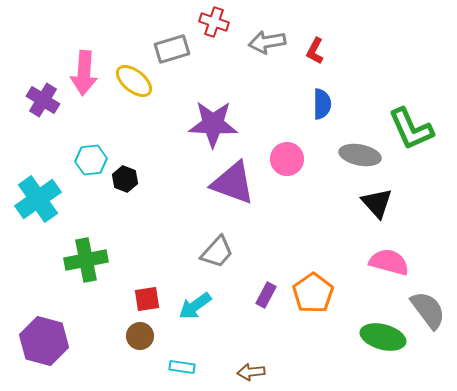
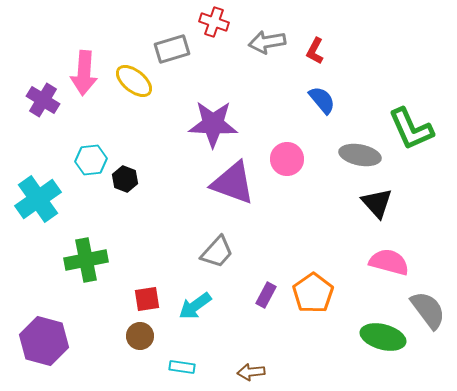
blue semicircle: moved 4 px up; rotated 40 degrees counterclockwise
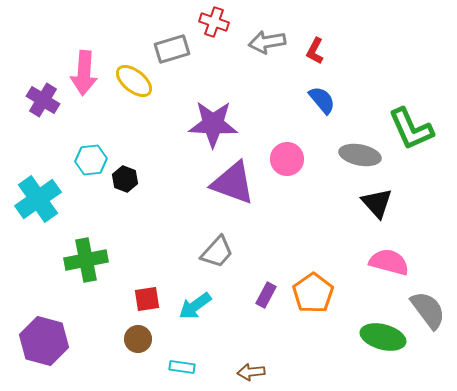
brown circle: moved 2 px left, 3 px down
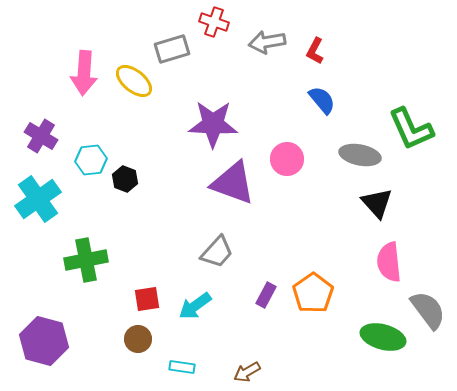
purple cross: moved 2 px left, 36 px down
pink semicircle: rotated 111 degrees counterclockwise
brown arrow: moved 4 px left; rotated 24 degrees counterclockwise
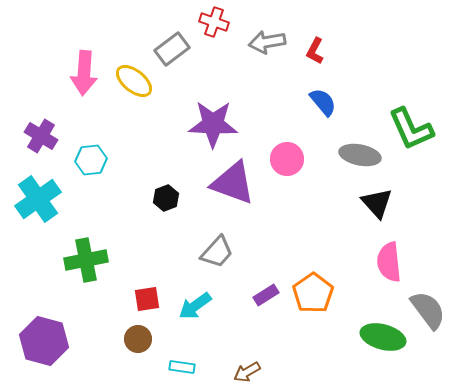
gray rectangle: rotated 20 degrees counterclockwise
blue semicircle: moved 1 px right, 2 px down
black hexagon: moved 41 px right, 19 px down; rotated 20 degrees clockwise
purple rectangle: rotated 30 degrees clockwise
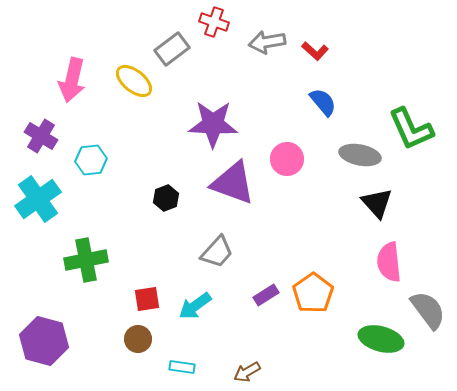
red L-shape: rotated 76 degrees counterclockwise
pink arrow: moved 12 px left, 7 px down; rotated 9 degrees clockwise
green ellipse: moved 2 px left, 2 px down
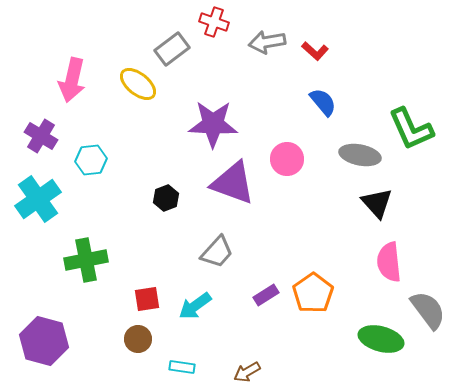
yellow ellipse: moved 4 px right, 3 px down
